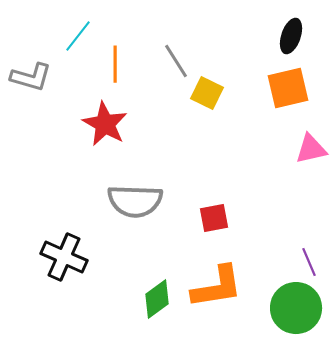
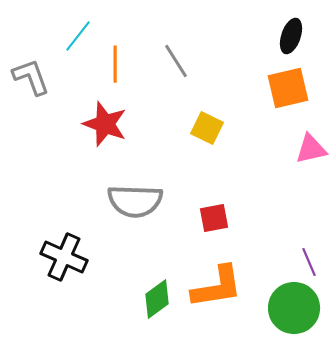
gray L-shape: rotated 126 degrees counterclockwise
yellow square: moved 35 px down
red star: rotated 9 degrees counterclockwise
green circle: moved 2 px left
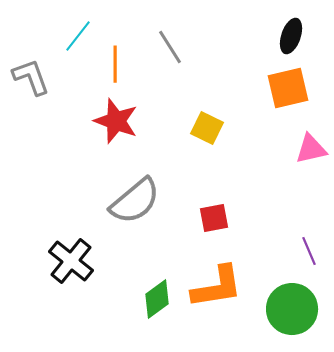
gray line: moved 6 px left, 14 px up
red star: moved 11 px right, 3 px up
gray semicircle: rotated 42 degrees counterclockwise
black cross: moved 7 px right, 4 px down; rotated 15 degrees clockwise
purple line: moved 11 px up
green circle: moved 2 px left, 1 px down
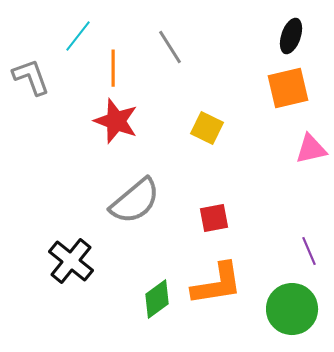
orange line: moved 2 px left, 4 px down
orange L-shape: moved 3 px up
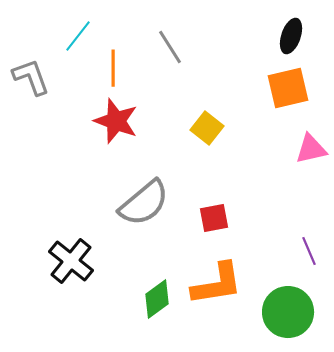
yellow square: rotated 12 degrees clockwise
gray semicircle: moved 9 px right, 2 px down
green circle: moved 4 px left, 3 px down
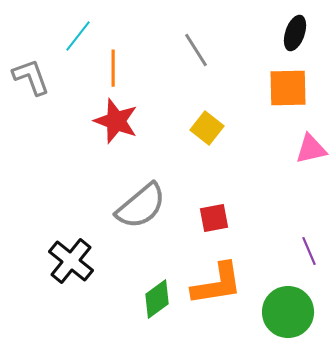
black ellipse: moved 4 px right, 3 px up
gray line: moved 26 px right, 3 px down
orange square: rotated 12 degrees clockwise
gray semicircle: moved 3 px left, 3 px down
